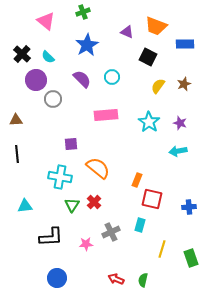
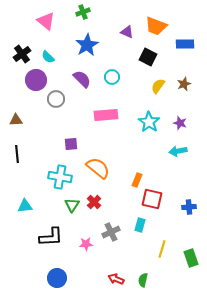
black cross: rotated 12 degrees clockwise
gray circle: moved 3 px right
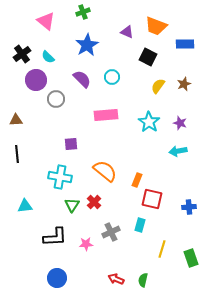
orange semicircle: moved 7 px right, 3 px down
black L-shape: moved 4 px right
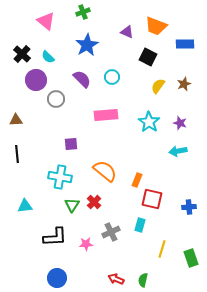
black cross: rotated 12 degrees counterclockwise
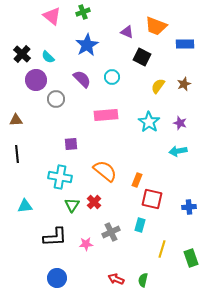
pink triangle: moved 6 px right, 5 px up
black square: moved 6 px left
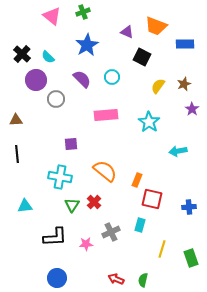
purple star: moved 12 px right, 14 px up; rotated 16 degrees clockwise
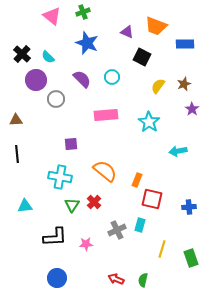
blue star: moved 2 px up; rotated 20 degrees counterclockwise
gray cross: moved 6 px right, 2 px up
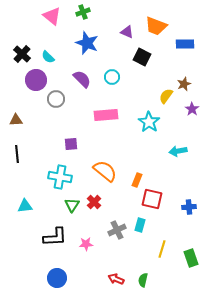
yellow semicircle: moved 8 px right, 10 px down
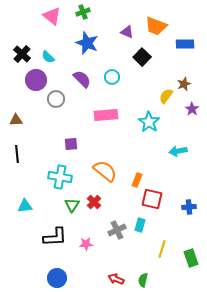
black square: rotated 18 degrees clockwise
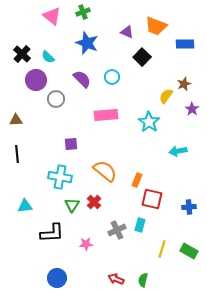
black L-shape: moved 3 px left, 4 px up
green rectangle: moved 2 px left, 7 px up; rotated 42 degrees counterclockwise
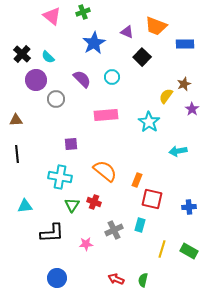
blue star: moved 7 px right; rotated 20 degrees clockwise
red cross: rotated 24 degrees counterclockwise
gray cross: moved 3 px left
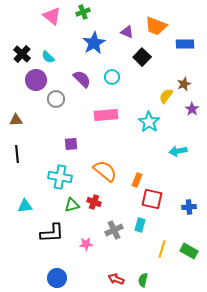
green triangle: rotated 42 degrees clockwise
